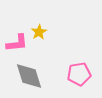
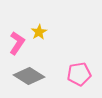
pink L-shape: rotated 50 degrees counterclockwise
gray diamond: rotated 40 degrees counterclockwise
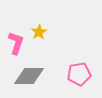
pink L-shape: moved 1 px left; rotated 15 degrees counterclockwise
gray diamond: rotated 32 degrees counterclockwise
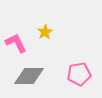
yellow star: moved 6 px right
pink L-shape: rotated 45 degrees counterclockwise
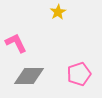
yellow star: moved 13 px right, 20 px up
pink pentagon: rotated 10 degrees counterclockwise
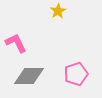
yellow star: moved 1 px up
pink pentagon: moved 3 px left
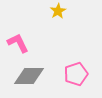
pink L-shape: moved 2 px right
